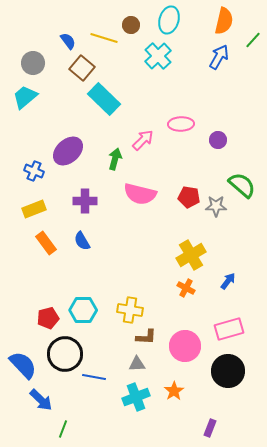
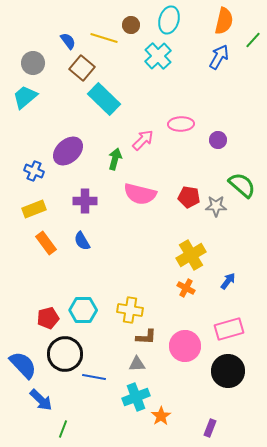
orange star at (174, 391): moved 13 px left, 25 px down
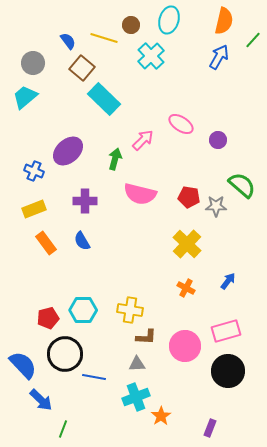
cyan cross at (158, 56): moved 7 px left
pink ellipse at (181, 124): rotated 35 degrees clockwise
yellow cross at (191, 255): moved 4 px left, 11 px up; rotated 16 degrees counterclockwise
pink rectangle at (229, 329): moved 3 px left, 2 px down
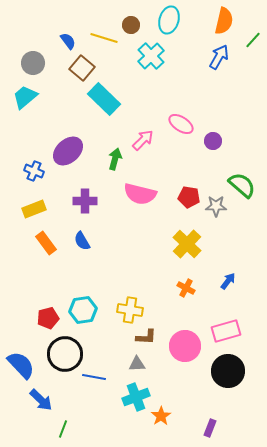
purple circle at (218, 140): moved 5 px left, 1 px down
cyan hexagon at (83, 310): rotated 8 degrees counterclockwise
blue semicircle at (23, 365): moved 2 px left
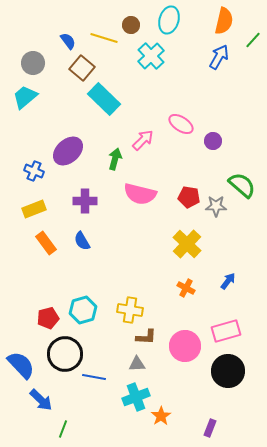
cyan hexagon at (83, 310): rotated 8 degrees counterclockwise
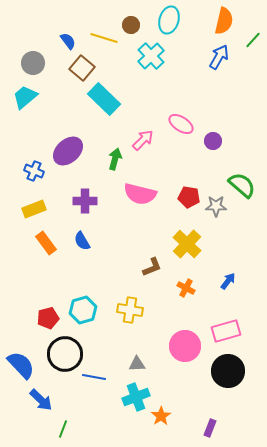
brown L-shape at (146, 337): moved 6 px right, 70 px up; rotated 25 degrees counterclockwise
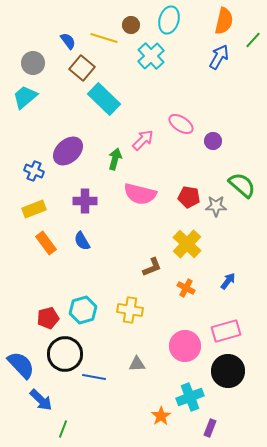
cyan cross at (136, 397): moved 54 px right
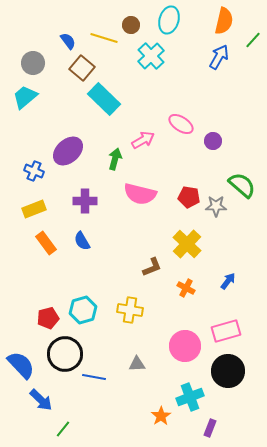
pink arrow at (143, 140): rotated 15 degrees clockwise
green line at (63, 429): rotated 18 degrees clockwise
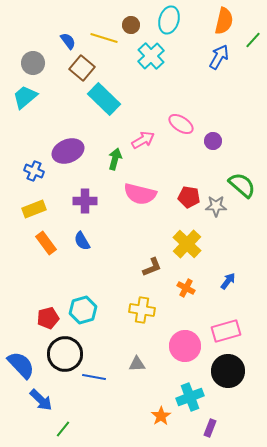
purple ellipse at (68, 151): rotated 20 degrees clockwise
yellow cross at (130, 310): moved 12 px right
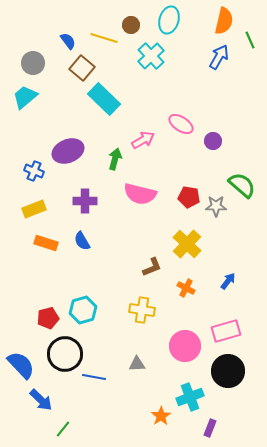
green line at (253, 40): moved 3 px left; rotated 66 degrees counterclockwise
orange rectangle at (46, 243): rotated 35 degrees counterclockwise
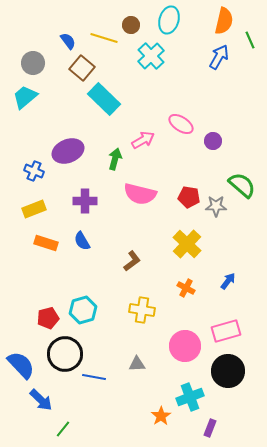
brown L-shape at (152, 267): moved 20 px left, 6 px up; rotated 15 degrees counterclockwise
